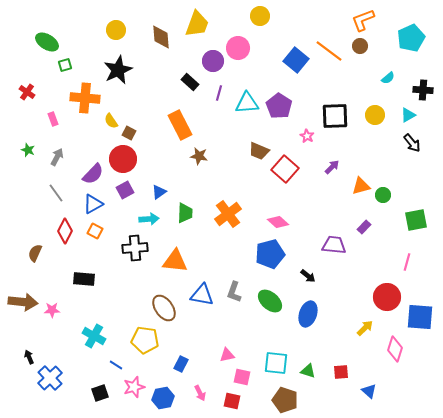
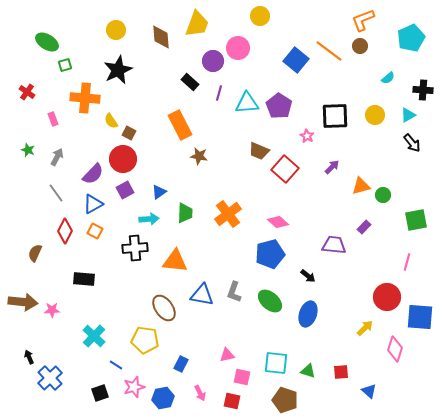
cyan cross at (94, 336): rotated 15 degrees clockwise
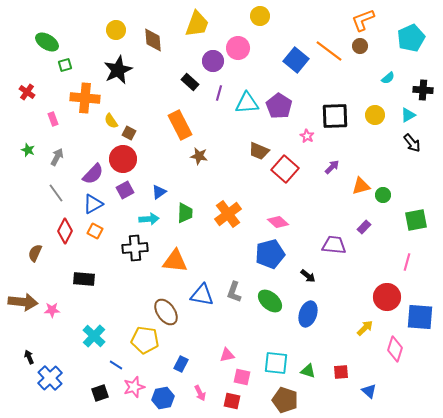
brown diamond at (161, 37): moved 8 px left, 3 px down
brown ellipse at (164, 308): moved 2 px right, 4 px down
